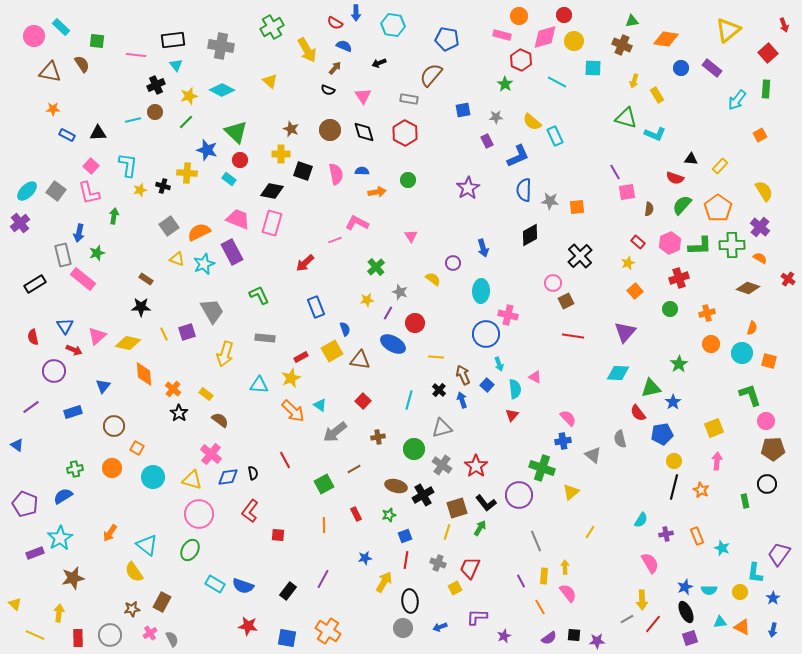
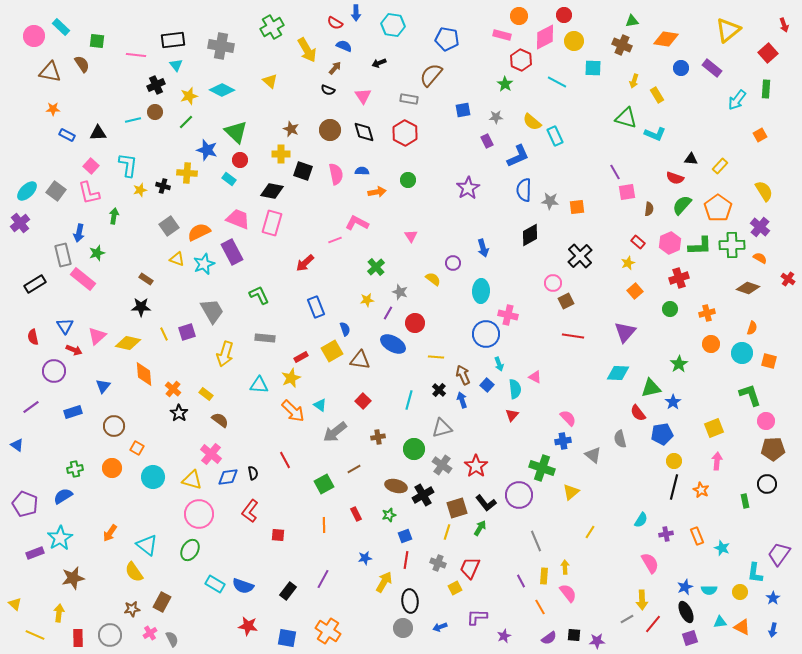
pink diamond at (545, 37): rotated 12 degrees counterclockwise
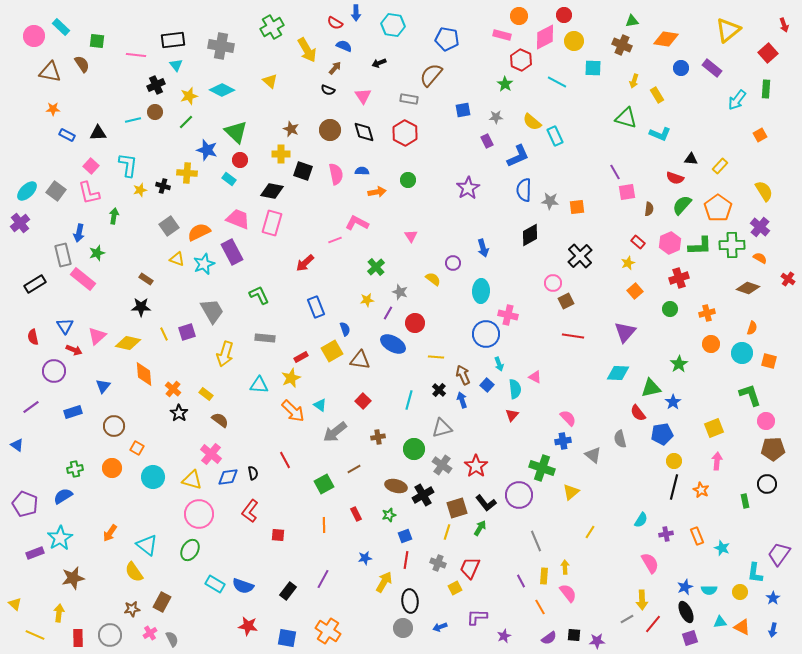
cyan L-shape at (655, 134): moved 5 px right
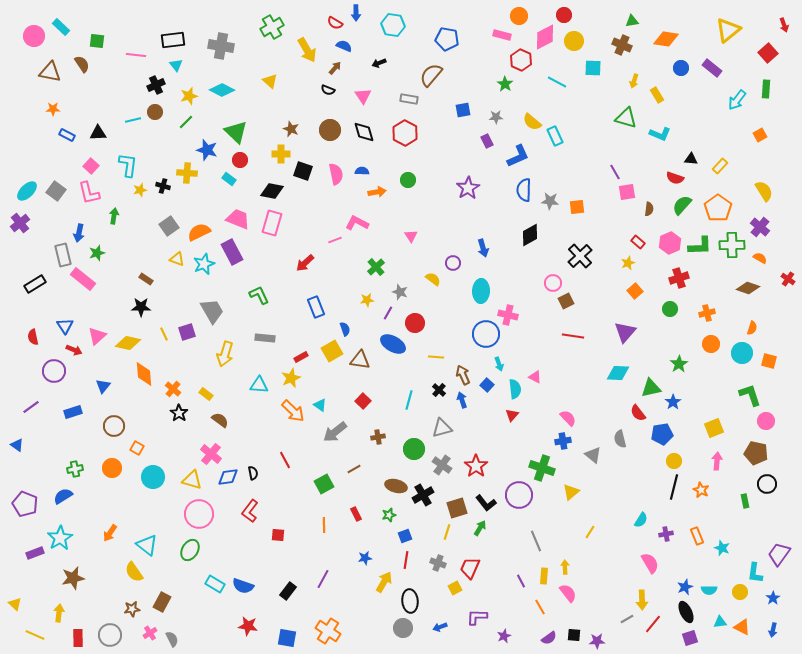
brown pentagon at (773, 449): moved 17 px left, 4 px down; rotated 15 degrees clockwise
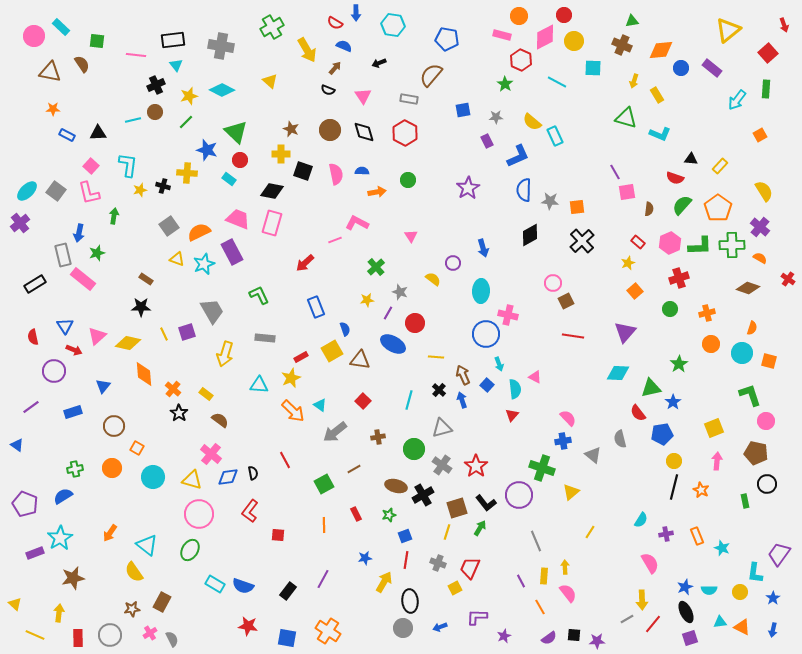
orange diamond at (666, 39): moved 5 px left, 11 px down; rotated 15 degrees counterclockwise
black cross at (580, 256): moved 2 px right, 15 px up
